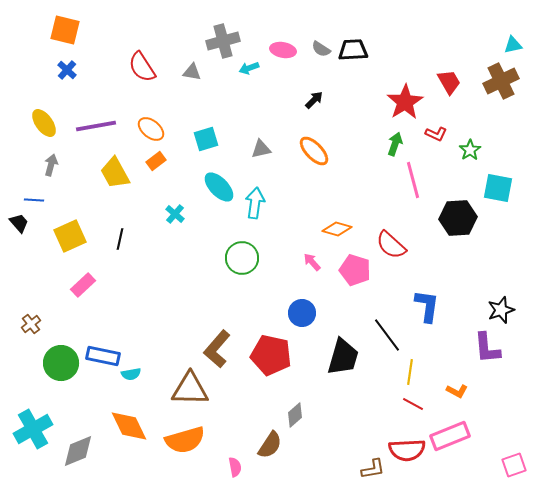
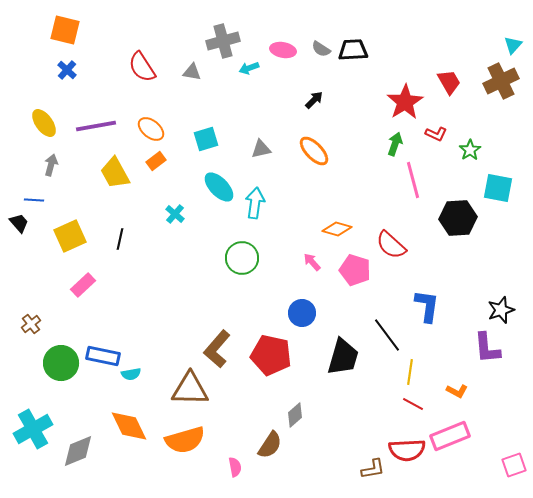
cyan triangle at (513, 45): rotated 36 degrees counterclockwise
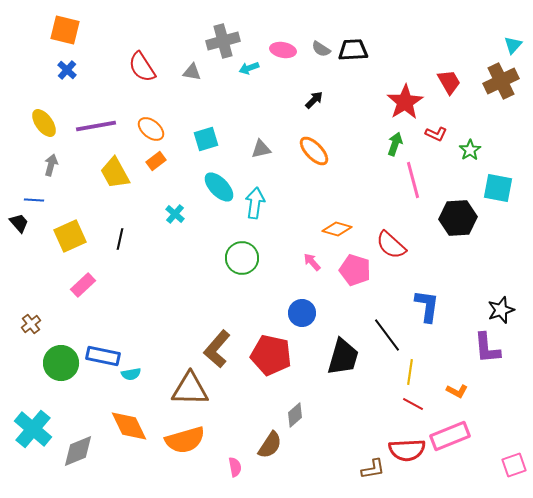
cyan cross at (33, 429): rotated 21 degrees counterclockwise
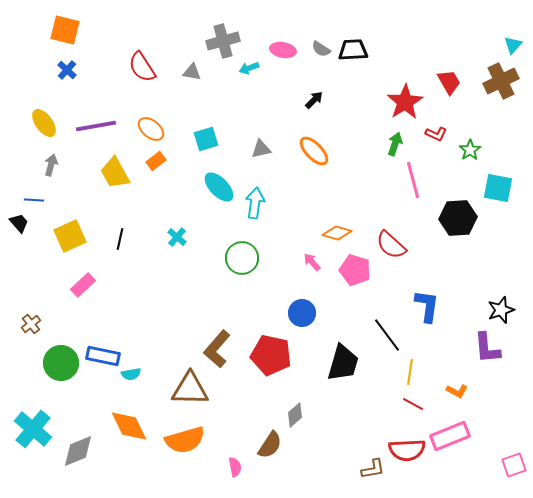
cyan cross at (175, 214): moved 2 px right, 23 px down
orange diamond at (337, 229): moved 4 px down
black trapezoid at (343, 357): moved 6 px down
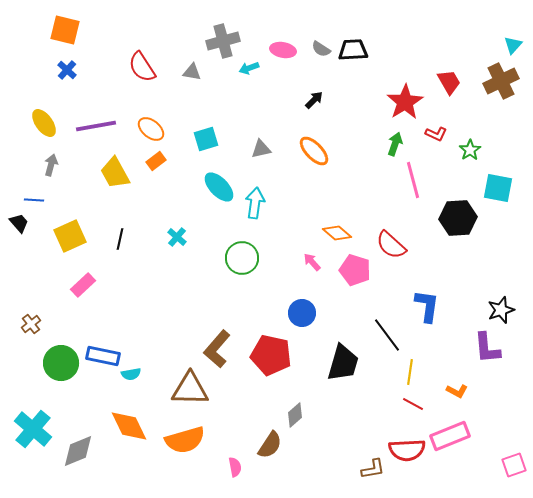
orange diamond at (337, 233): rotated 24 degrees clockwise
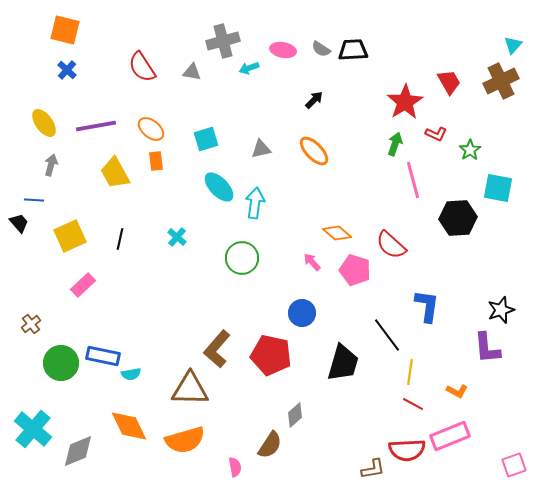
orange rectangle at (156, 161): rotated 60 degrees counterclockwise
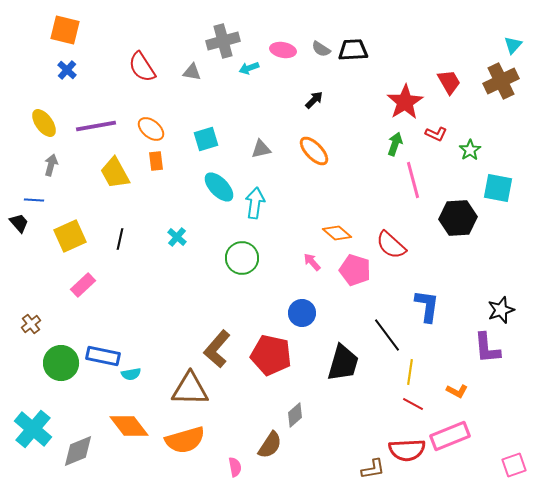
orange diamond at (129, 426): rotated 12 degrees counterclockwise
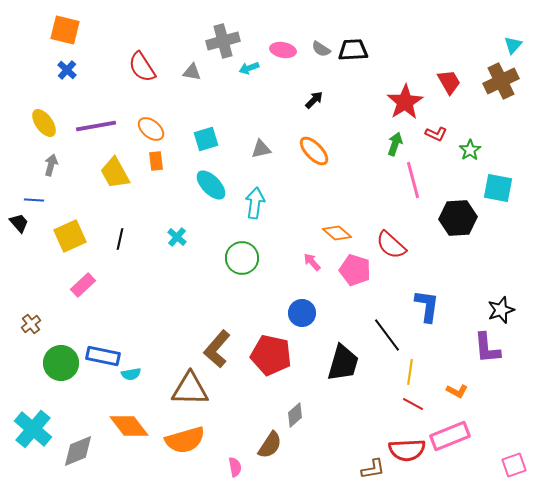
cyan ellipse at (219, 187): moved 8 px left, 2 px up
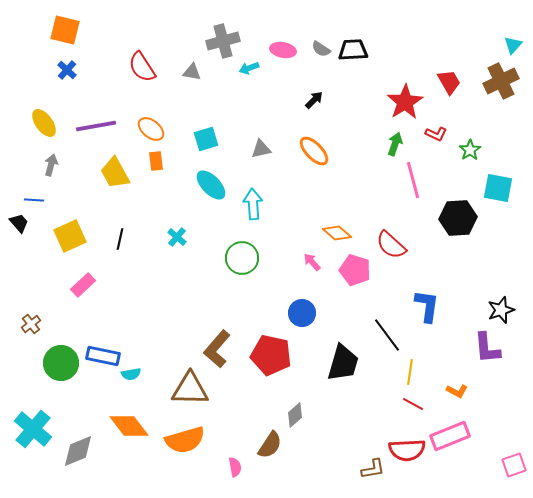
cyan arrow at (255, 203): moved 2 px left, 1 px down; rotated 12 degrees counterclockwise
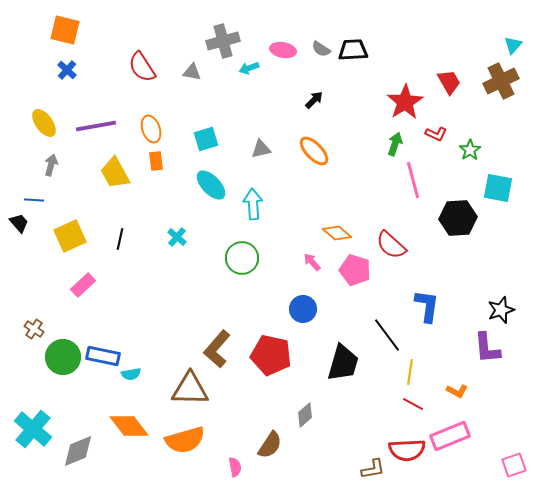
orange ellipse at (151, 129): rotated 32 degrees clockwise
blue circle at (302, 313): moved 1 px right, 4 px up
brown cross at (31, 324): moved 3 px right, 5 px down; rotated 18 degrees counterclockwise
green circle at (61, 363): moved 2 px right, 6 px up
gray diamond at (295, 415): moved 10 px right
